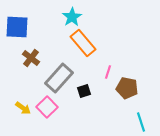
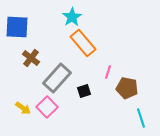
gray rectangle: moved 2 px left
cyan line: moved 4 px up
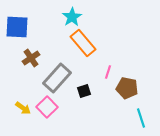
brown cross: rotated 18 degrees clockwise
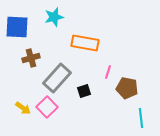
cyan star: moved 18 px left; rotated 18 degrees clockwise
orange rectangle: moved 2 px right; rotated 40 degrees counterclockwise
brown cross: rotated 18 degrees clockwise
cyan line: rotated 12 degrees clockwise
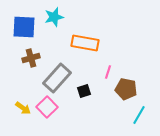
blue square: moved 7 px right
brown pentagon: moved 1 px left, 1 px down
cyan line: moved 2 px left, 3 px up; rotated 36 degrees clockwise
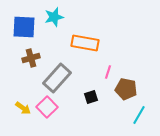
black square: moved 7 px right, 6 px down
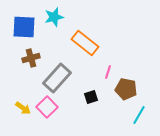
orange rectangle: rotated 28 degrees clockwise
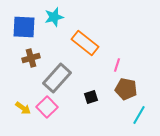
pink line: moved 9 px right, 7 px up
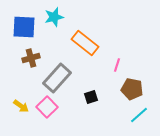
brown pentagon: moved 6 px right
yellow arrow: moved 2 px left, 2 px up
cyan line: rotated 18 degrees clockwise
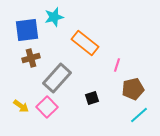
blue square: moved 3 px right, 3 px down; rotated 10 degrees counterclockwise
brown pentagon: moved 1 px right; rotated 25 degrees counterclockwise
black square: moved 1 px right, 1 px down
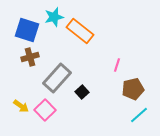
blue square: rotated 25 degrees clockwise
orange rectangle: moved 5 px left, 12 px up
brown cross: moved 1 px left, 1 px up
black square: moved 10 px left, 6 px up; rotated 24 degrees counterclockwise
pink square: moved 2 px left, 3 px down
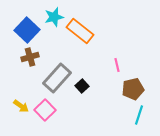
blue square: rotated 25 degrees clockwise
pink line: rotated 32 degrees counterclockwise
black square: moved 6 px up
cyan line: rotated 30 degrees counterclockwise
